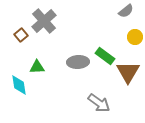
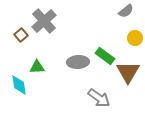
yellow circle: moved 1 px down
gray arrow: moved 5 px up
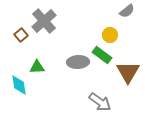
gray semicircle: moved 1 px right
yellow circle: moved 25 px left, 3 px up
green rectangle: moved 3 px left, 1 px up
gray arrow: moved 1 px right, 4 px down
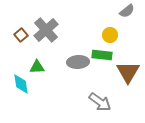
gray cross: moved 2 px right, 9 px down
green rectangle: rotated 30 degrees counterclockwise
cyan diamond: moved 2 px right, 1 px up
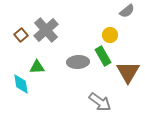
green rectangle: moved 1 px right, 1 px down; rotated 54 degrees clockwise
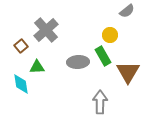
brown square: moved 11 px down
gray arrow: rotated 125 degrees counterclockwise
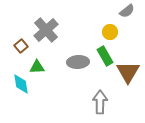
yellow circle: moved 3 px up
green rectangle: moved 2 px right
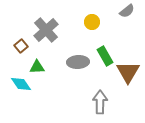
yellow circle: moved 18 px left, 10 px up
cyan diamond: rotated 25 degrees counterclockwise
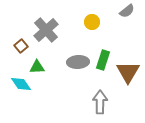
green rectangle: moved 2 px left, 4 px down; rotated 48 degrees clockwise
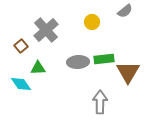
gray semicircle: moved 2 px left
green rectangle: moved 1 px right, 1 px up; rotated 66 degrees clockwise
green triangle: moved 1 px right, 1 px down
